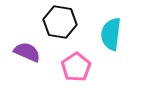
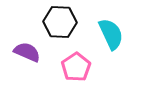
black hexagon: rotated 8 degrees counterclockwise
cyan semicircle: rotated 148 degrees clockwise
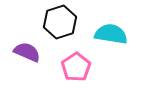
black hexagon: rotated 20 degrees counterclockwise
cyan semicircle: rotated 56 degrees counterclockwise
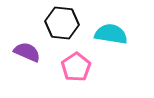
black hexagon: moved 2 px right, 1 px down; rotated 24 degrees clockwise
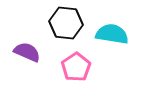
black hexagon: moved 4 px right
cyan semicircle: moved 1 px right
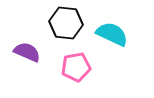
cyan semicircle: rotated 16 degrees clockwise
pink pentagon: rotated 24 degrees clockwise
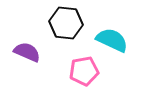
cyan semicircle: moved 6 px down
pink pentagon: moved 8 px right, 4 px down
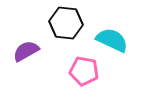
purple semicircle: moved 1 px left, 1 px up; rotated 52 degrees counterclockwise
pink pentagon: rotated 20 degrees clockwise
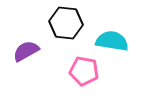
cyan semicircle: moved 1 px down; rotated 16 degrees counterclockwise
